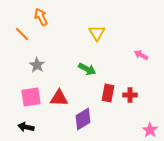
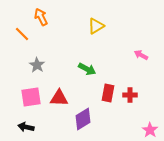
yellow triangle: moved 1 px left, 7 px up; rotated 30 degrees clockwise
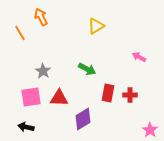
orange line: moved 2 px left, 1 px up; rotated 14 degrees clockwise
pink arrow: moved 2 px left, 2 px down
gray star: moved 6 px right, 6 px down
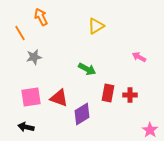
gray star: moved 9 px left, 14 px up; rotated 28 degrees clockwise
red triangle: rotated 18 degrees clockwise
purple diamond: moved 1 px left, 5 px up
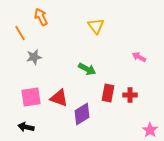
yellow triangle: rotated 36 degrees counterclockwise
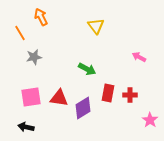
red triangle: rotated 12 degrees counterclockwise
purple diamond: moved 1 px right, 6 px up
pink star: moved 10 px up
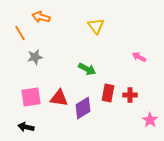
orange arrow: rotated 48 degrees counterclockwise
gray star: moved 1 px right
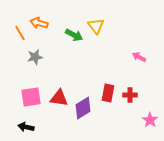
orange arrow: moved 2 px left, 6 px down
green arrow: moved 13 px left, 34 px up
